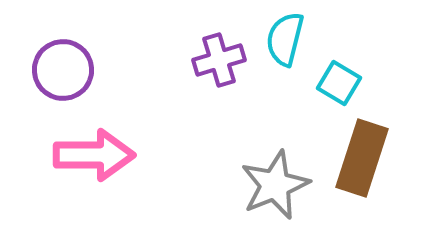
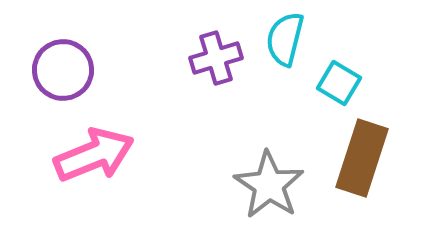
purple cross: moved 3 px left, 2 px up
pink arrow: rotated 22 degrees counterclockwise
gray star: moved 6 px left; rotated 16 degrees counterclockwise
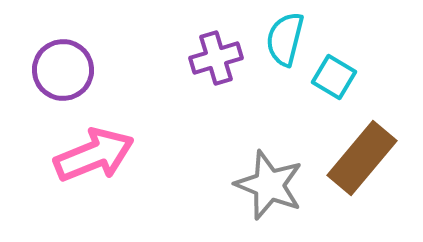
cyan square: moved 5 px left, 6 px up
brown rectangle: rotated 22 degrees clockwise
gray star: rotated 12 degrees counterclockwise
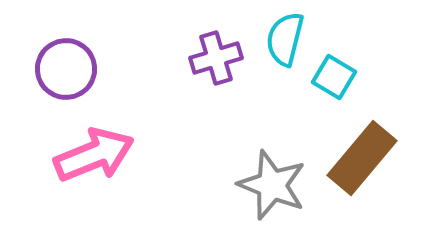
purple circle: moved 3 px right, 1 px up
gray star: moved 3 px right
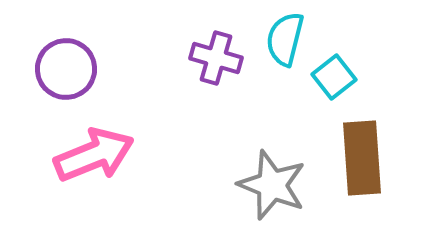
purple cross: rotated 33 degrees clockwise
cyan square: rotated 21 degrees clockwise
brown rectangle: rotated 44 degrees counterclockwise
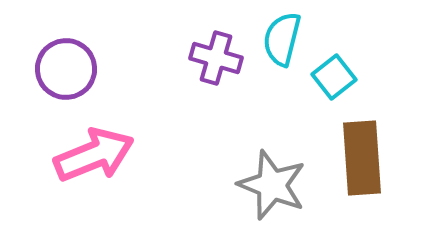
cyan semicircle: moved 3 px left
